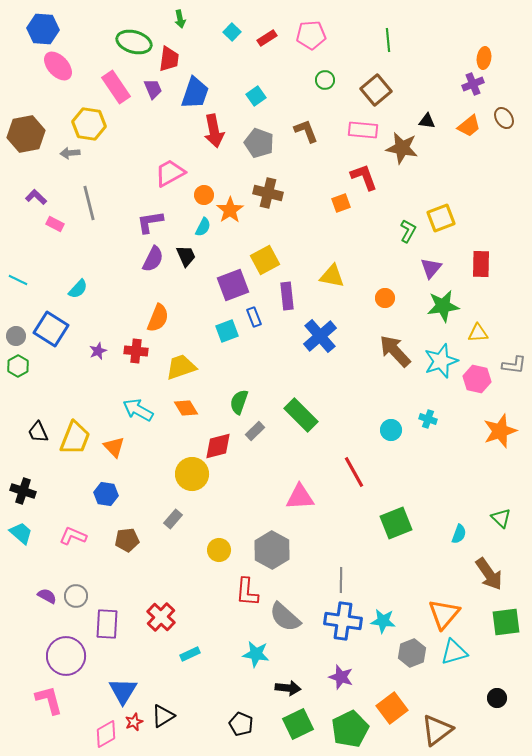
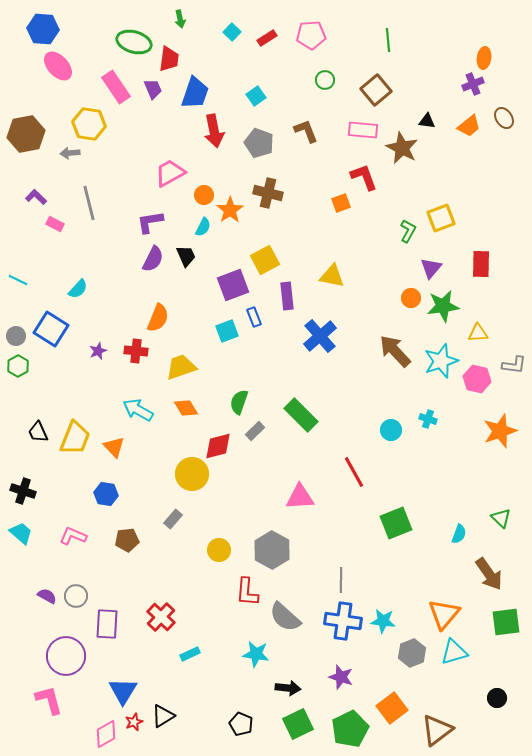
brown star at (402, 148): rotated 16 degrees clockwise
orange circle at (385, 298): moved 26 px right
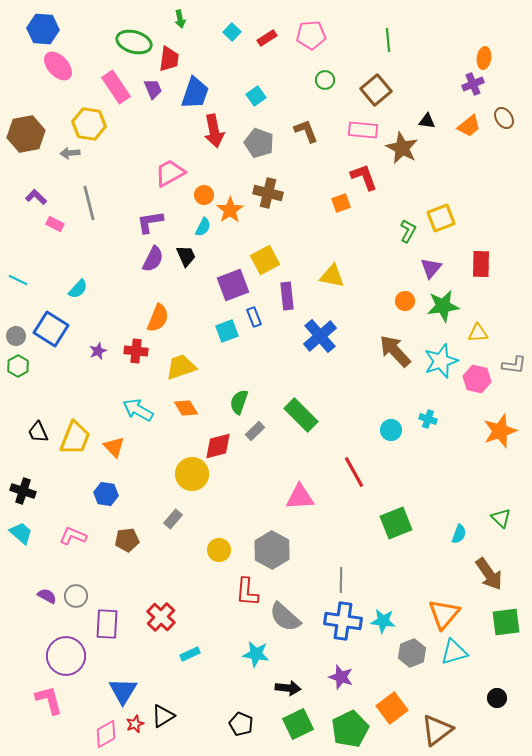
orange circle at (411, 298): moved 6 px left, 3 px down
red star at (134, 722): moved 1 px right, 2 px down
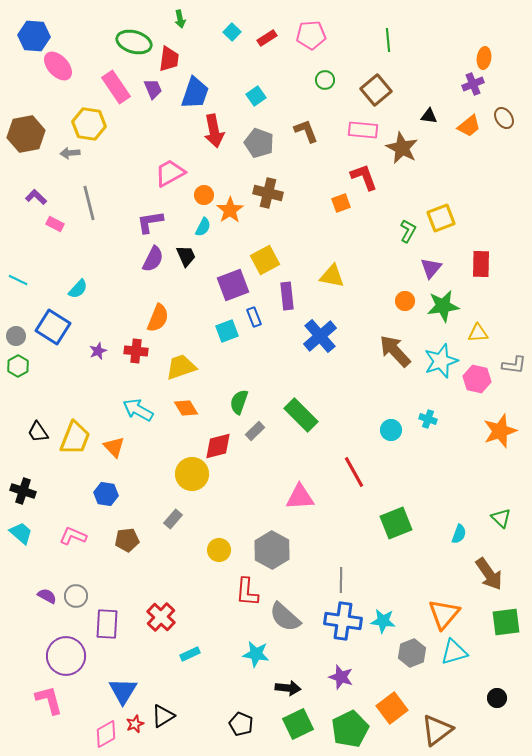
blue hexagon at (43, 29): moved 9 px left, 7 px down
black triangle at (427, 121): moved 2 px right, 5 px up
blue square at (51, 329): moved 2 px right, 2 px up
black trapezoid at (38, 432): rotated 10 degrees counterclockwise
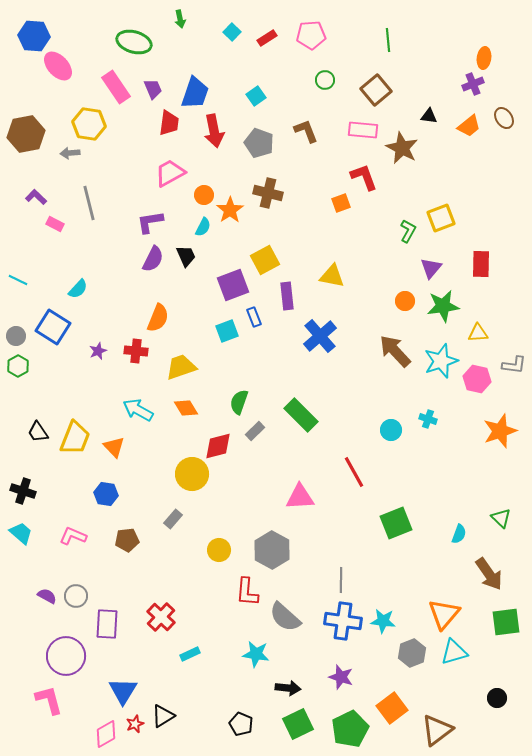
red trapezoid at (169, 59): moved 64 px down
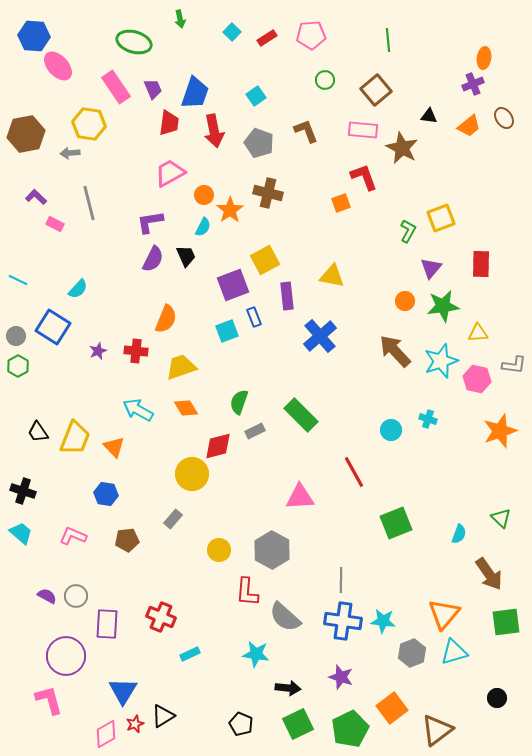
orange semicircle at (158, 318): moved 8 px right, 1 px down
gray rectangle at (255, 431): rotated 18 degrees clockwise
red cross at (161, 617): rotated 20 degrees counterclockwise
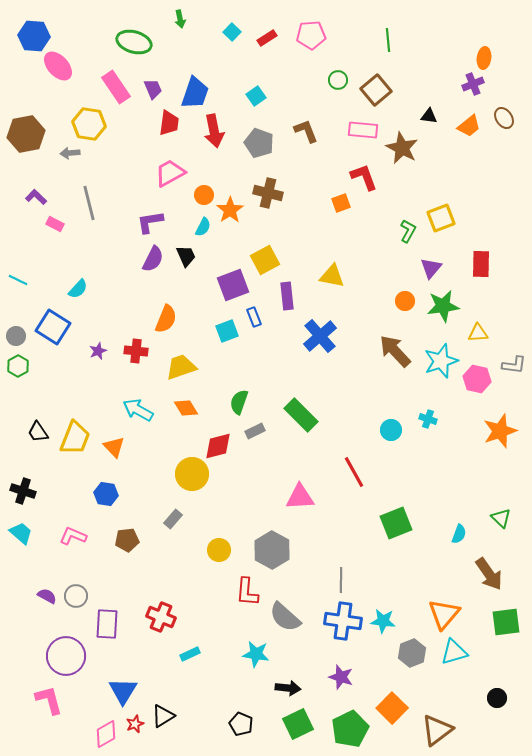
green circle at (325, 80): moved 13 px right
orange square at (392, 708): rotated 8 degrees counterclockwise
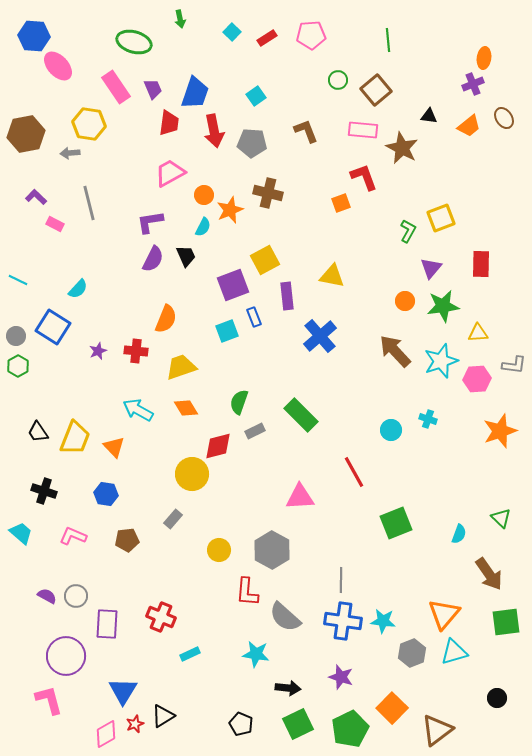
gray pentagon at (259, 143): moved 7 px left; rotated 16 degrees counterclockwise
orange star at (230, 210): rotated 12 degrees clockwise
pink hexagon at (477, 379): rotated 16 degrees counterclockwise
black cross at (23, 491): moved 21 px right
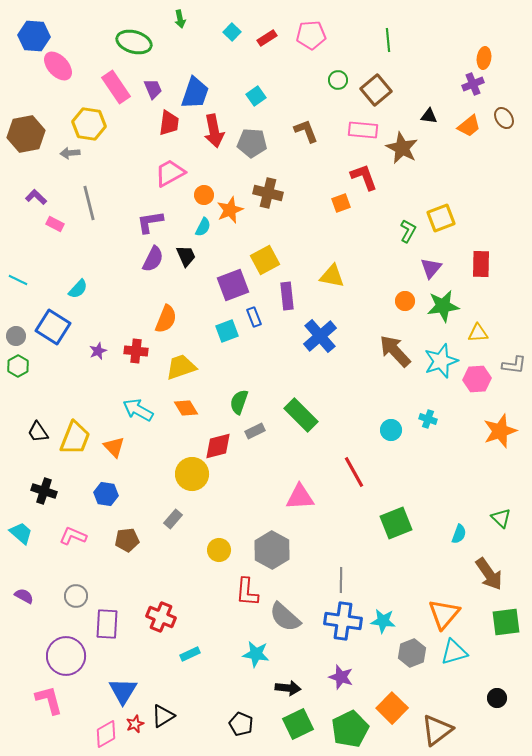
purple semicircle at (47, 596): moved 23 px left
